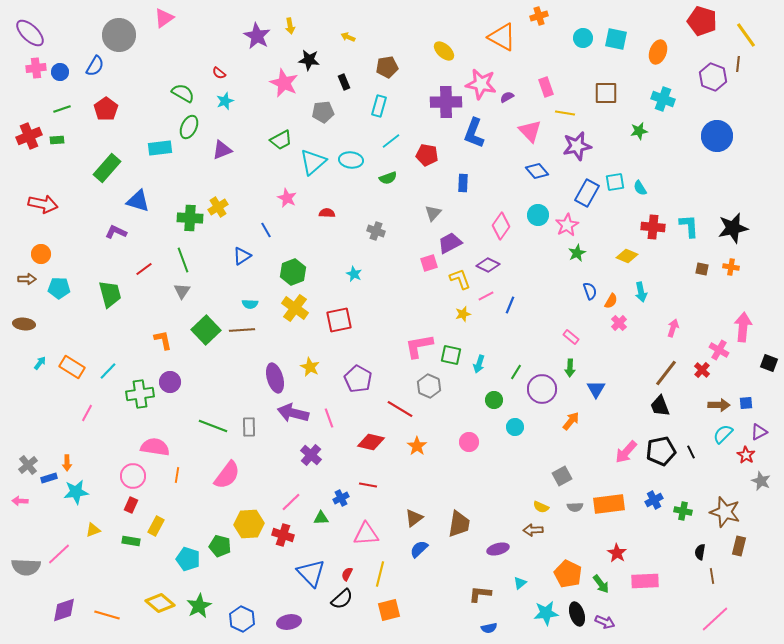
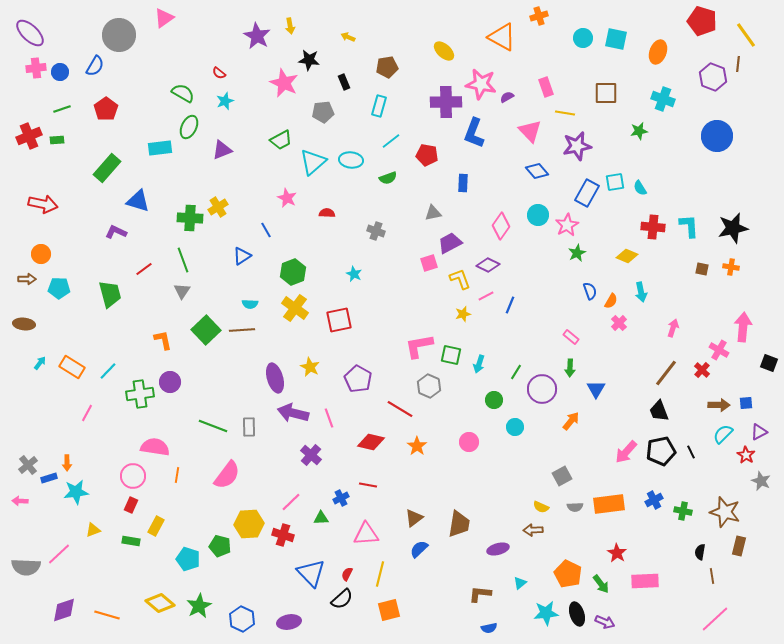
gray triangle at (433, 213): rotated 36 degrees clockwise
black trapezoid at (660, 406): moved 1 px left, 5 px down
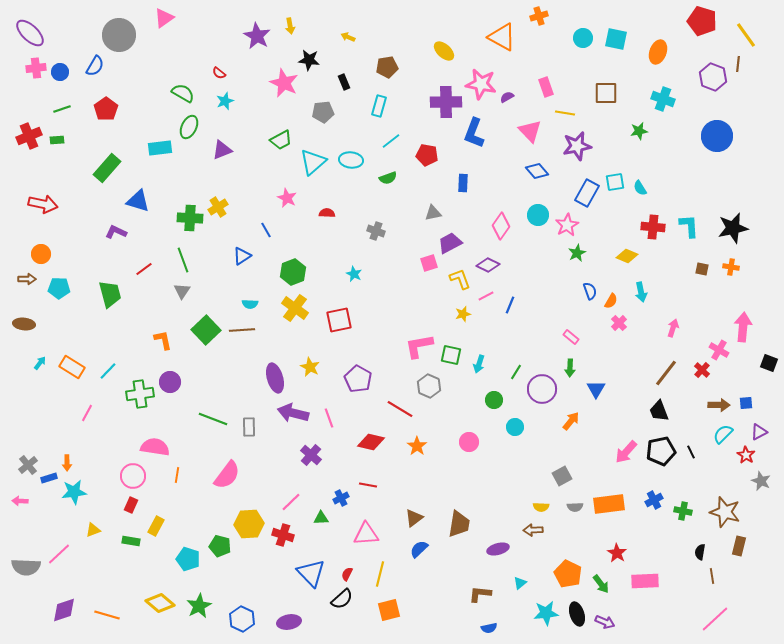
green line at (213, 426): moved 7 px up
cyan star at (76, 492): moved 2 px left
yellow semicircle at (541, 507): rotated 21 degrees counterclockwise
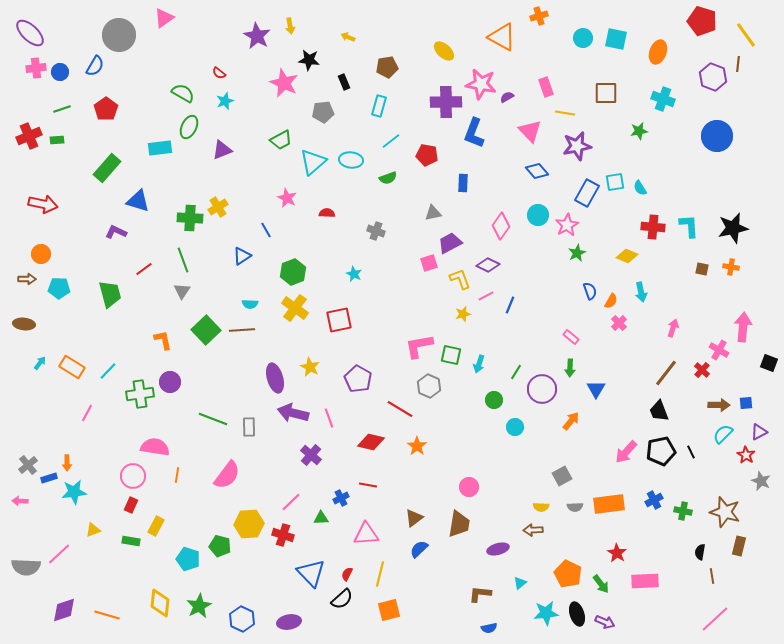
pink circle at (469, 442): moved 45 px down
yellow diamond at (160, 603): rotated 56 degrees clockwise
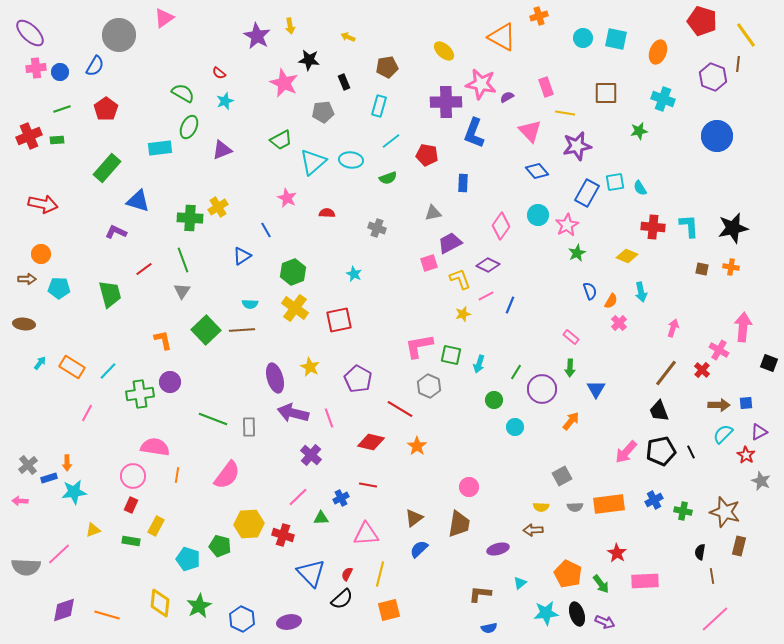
gray cross at (376, 231): moved 1 px right, 3 px up
pink line at (291, 502): moved 7 px right, 5 px up
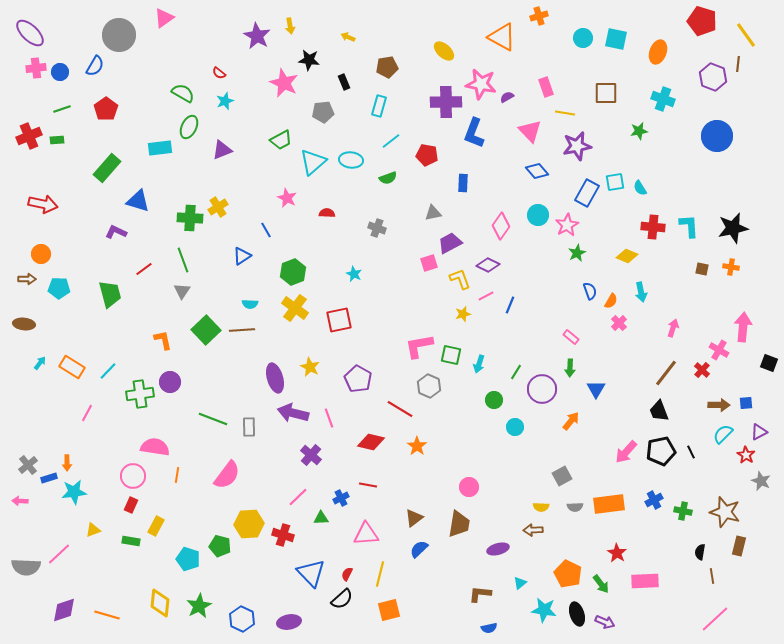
cyan star at (546, 613): moved 2 px left, 3 px up; rotated 15 degrees clockwise
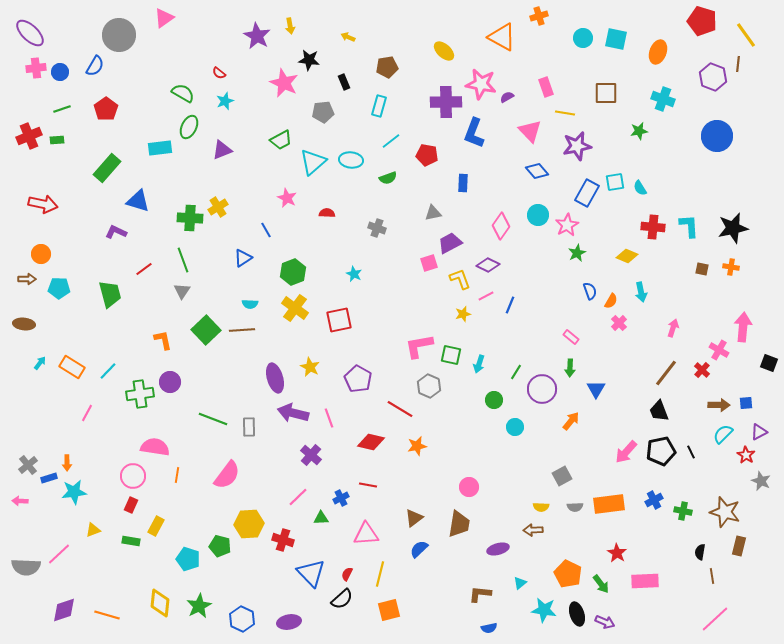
blue triangle at (242, 256): moved 1 px right, 2 px down
orange star at (417, 446): rotated 24 degrees clockwise
red cross at (283, 535): moved 5 px down
